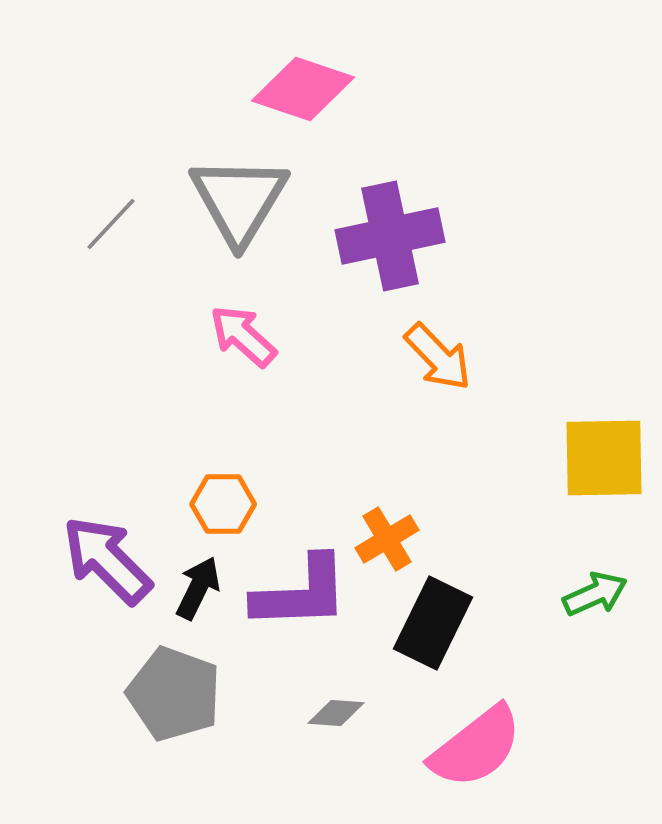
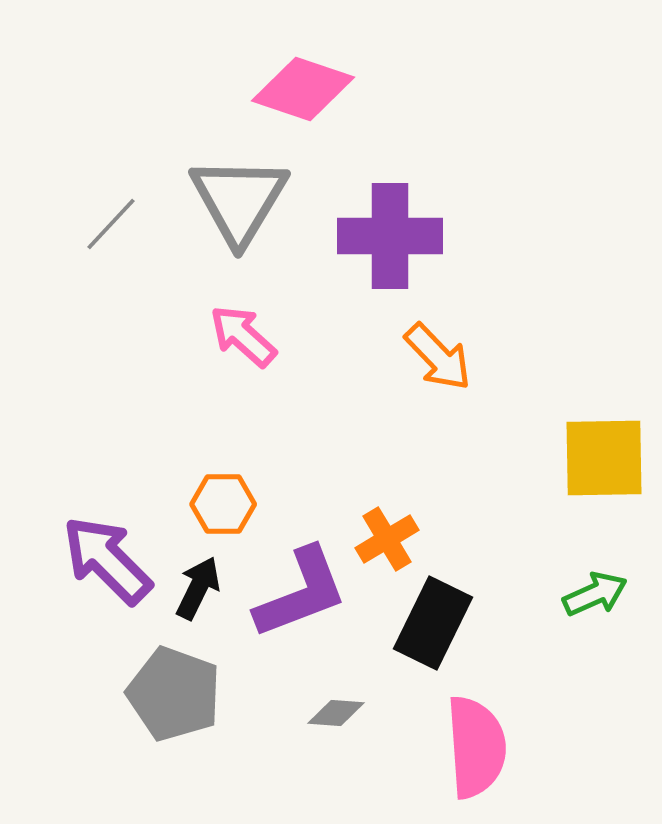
purple cross: rotated 12 degrees clockwise
purple L-shape: rotated 19 degrees counterclockwise
pink semicircle: rotated 56 degrees counterclockwise
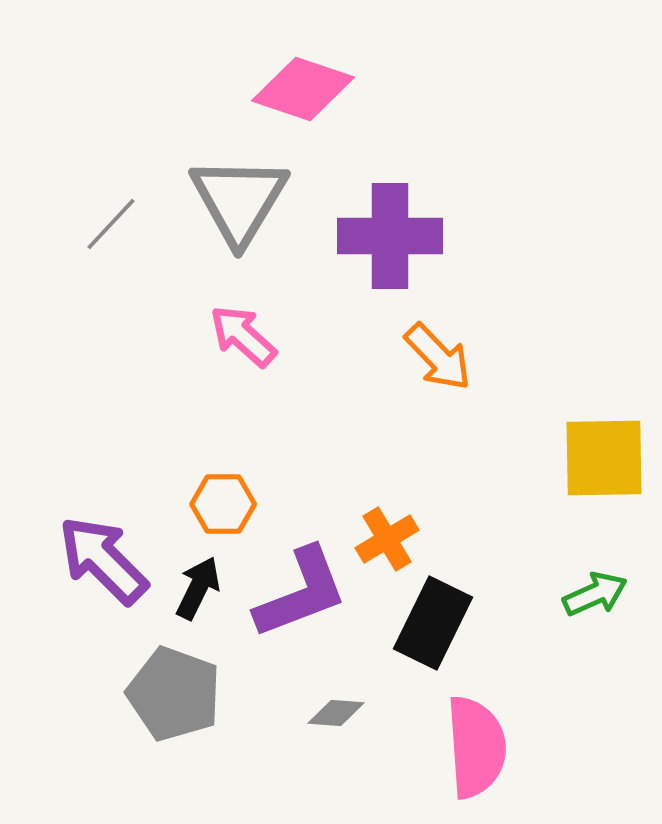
purple arrow: moved 4 px left
